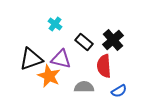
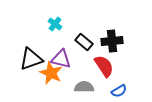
black cross: moved 1 px left, 1 px down; rotated 35 degrees clockwise
red semicircle: rotated 150 degrees clockwise
orange star: moved 2 px right, 3 px up
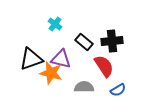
orange star: rotated 10 degrees counterclockwise
blue semicircle: moved 1 px left, 1 px up
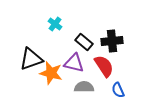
purple triangle: moved 13 px right, 4 px down
blue semicircle: rotated 98 degrees clockwise
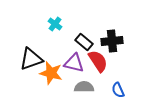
red semicircle: moved 6 px left, 5 px up
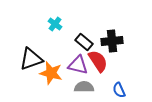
purple triangle: moved 4 px right, 2 px down
blue semicircle: moved 1 px right
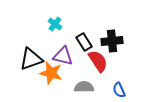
black rectangle: rotated 18 degrees clockwise
purple triangle: moved 15 px left, 9 px up
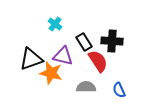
black cross: rotated 10 degrees clockwise
gray semicircle: moved 2 px right
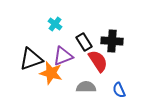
purple triangle: rotated 35 degrees counterclockwise
